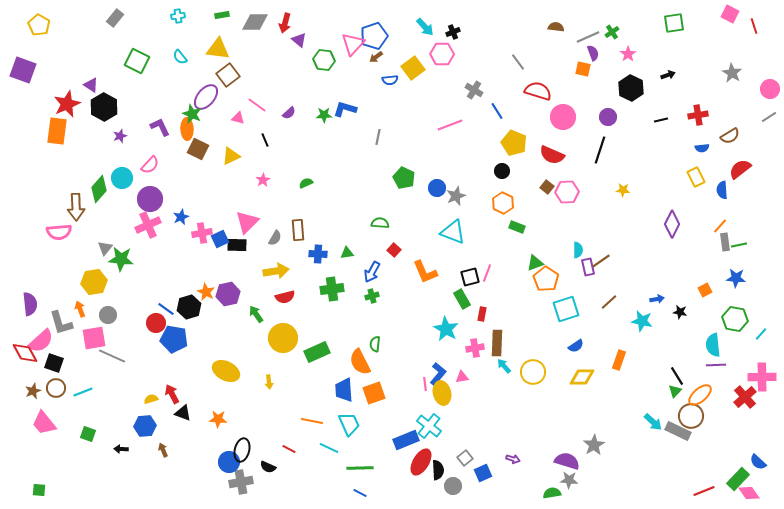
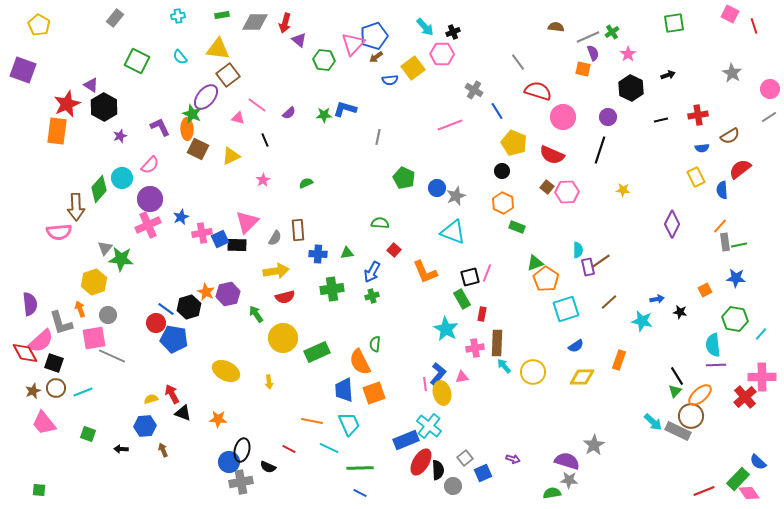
yellow hexagon at (94, 282): rotated 10 degrees counterclockwise
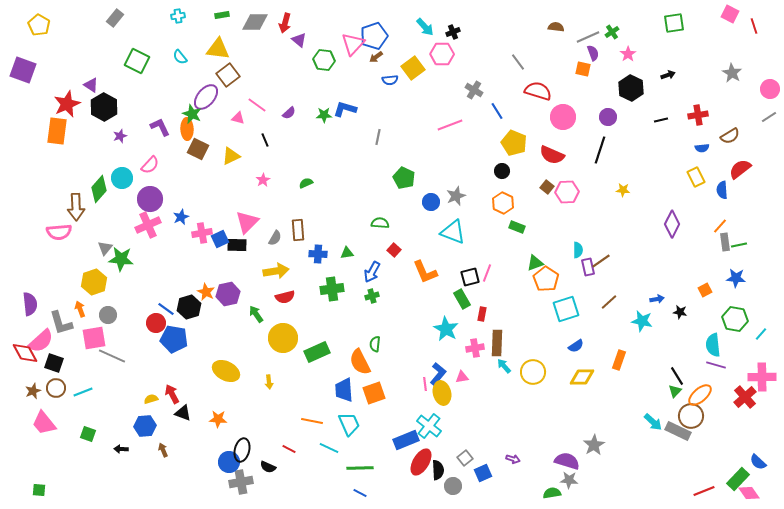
blue circle at (437, 188): moved 6 px left, 14 px down
purple line at (716, 365): rotated 18 degrees clockwise
